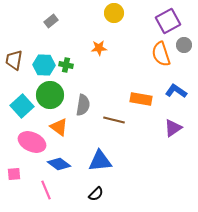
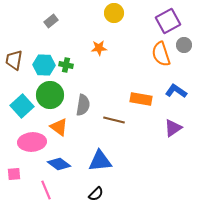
pink ellipse: rotated 28 degrees counterclockwise
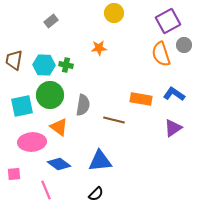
blue L-shape: moved 2 px left, 3 px down
cyan square: rotated 30 degrees clockwise
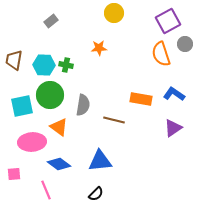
gray circle: moved 1 px right, 1 px up
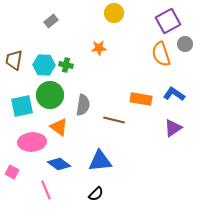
pink square: moved 2 px left, 2 px up; rotated 32 degrees clockwise
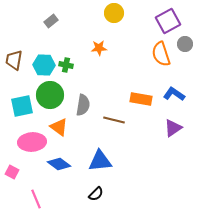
pink line: moved 10 px left, 9 px down
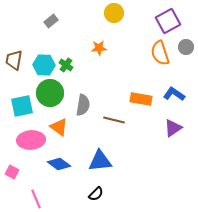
gray circle: moved 1 px right, 3 px down
orange semicircle: moved 1 px left, 1 px up
green cross: rotated 24 degrees clockwise
green circle: moved 2 px up
pink ellipse: moved 1 px left, 2 px up
